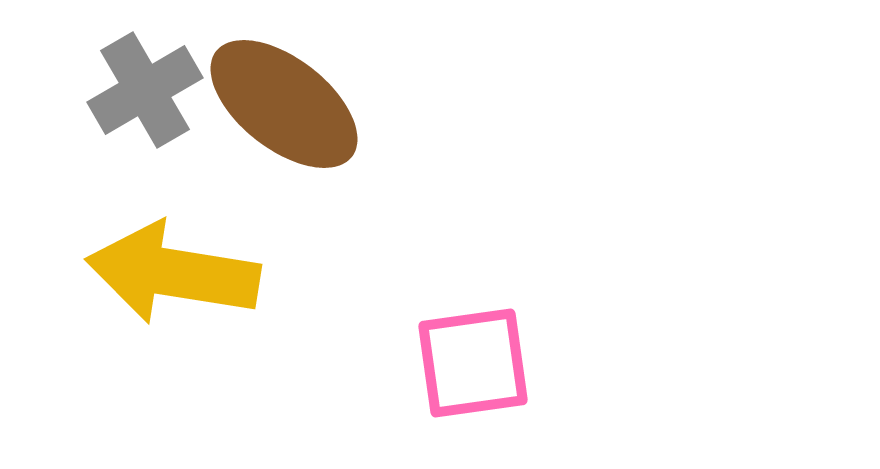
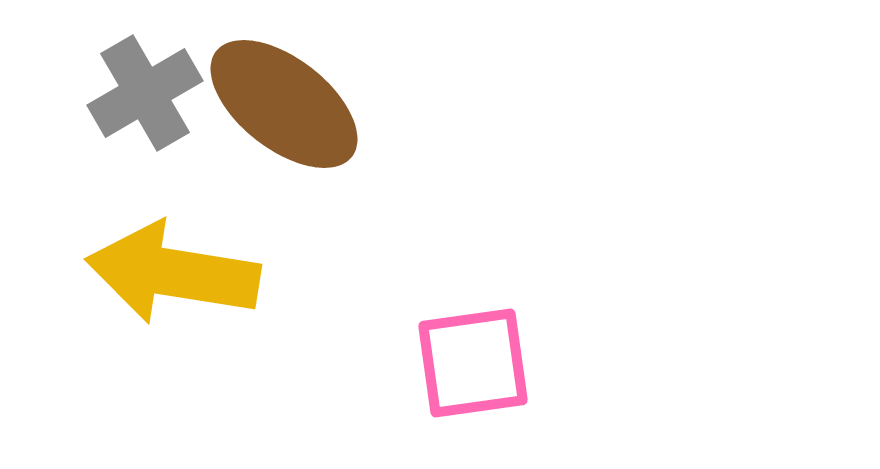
gray cross: moved 3 px down
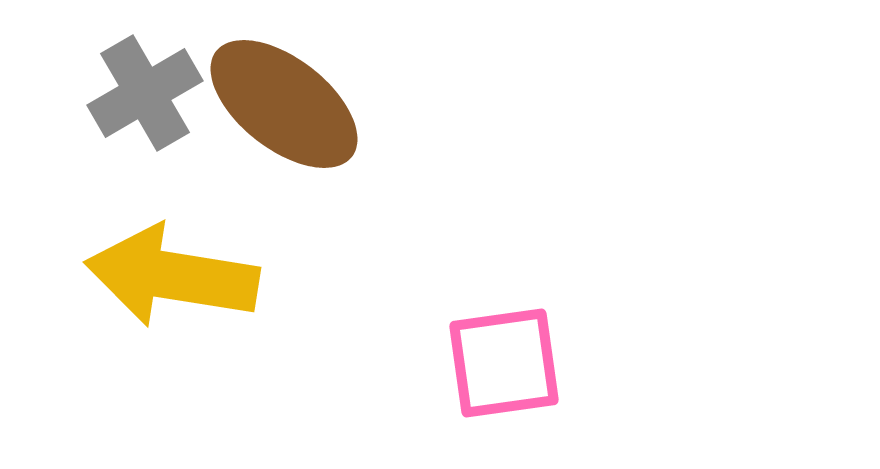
yellow arrow: moved 1 px left, 3 px down
pink square: moved 31 px right
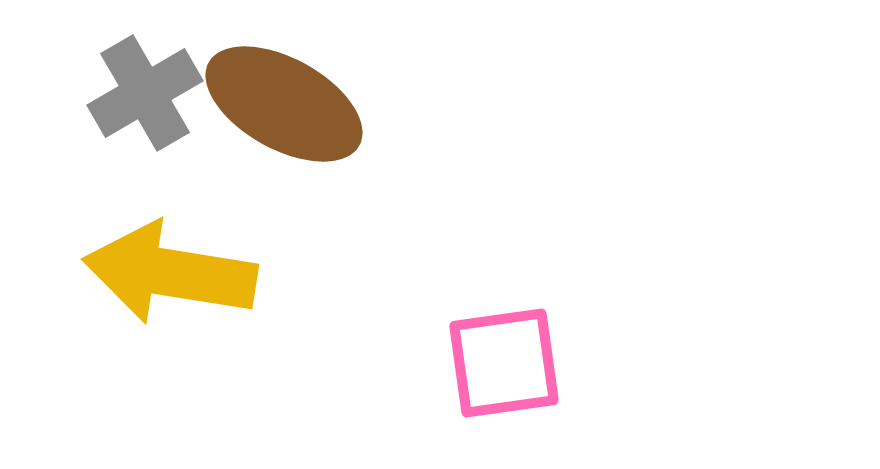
brown ellipse: rotated 9 degrees counterclockwise
yellow arrow: moved 2 px left, 3 px up
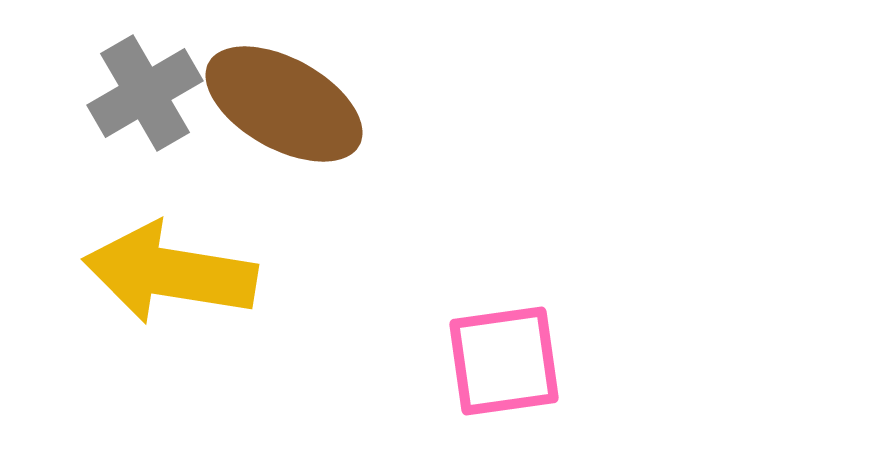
pink square: moved 2 px up
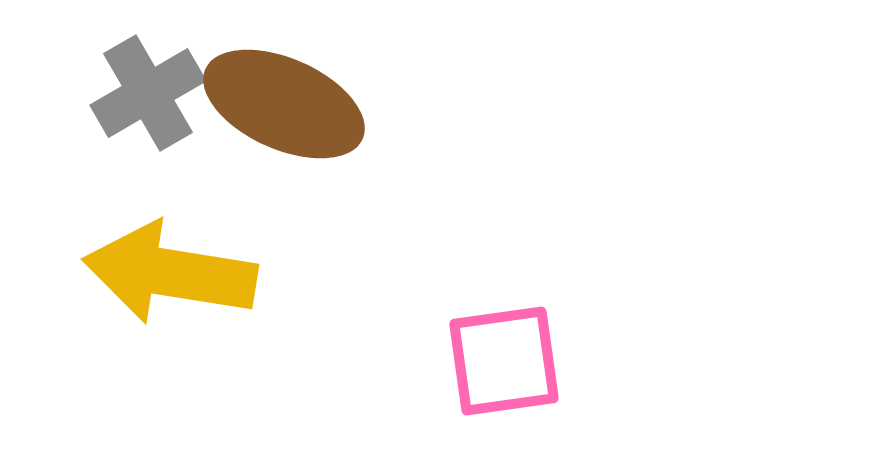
gray cross: moved 3 px right
brown ellipse: rotated 5 degrees counterclockwise
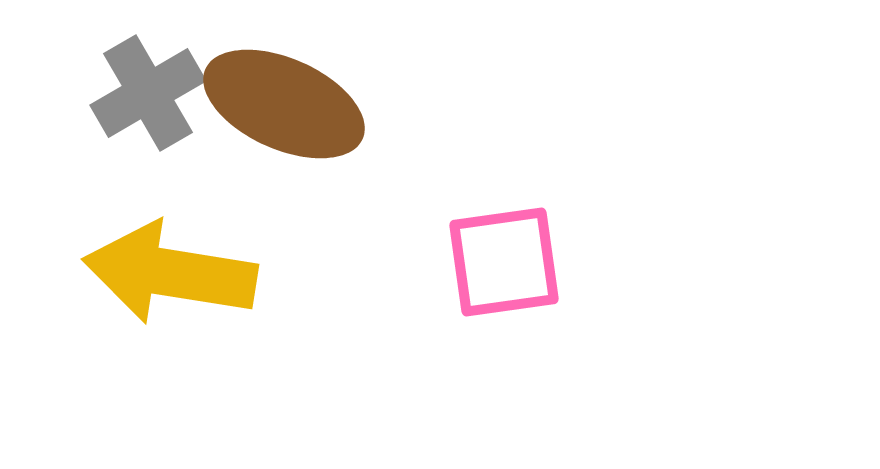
pink square: moved 99 px up
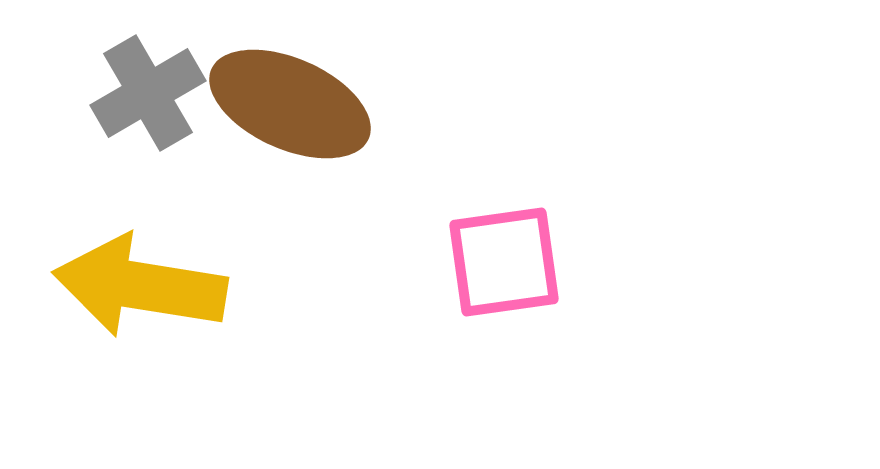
brown ellipse: moved 6 px right
yellow arrow: moved 30 px left, 13 px down
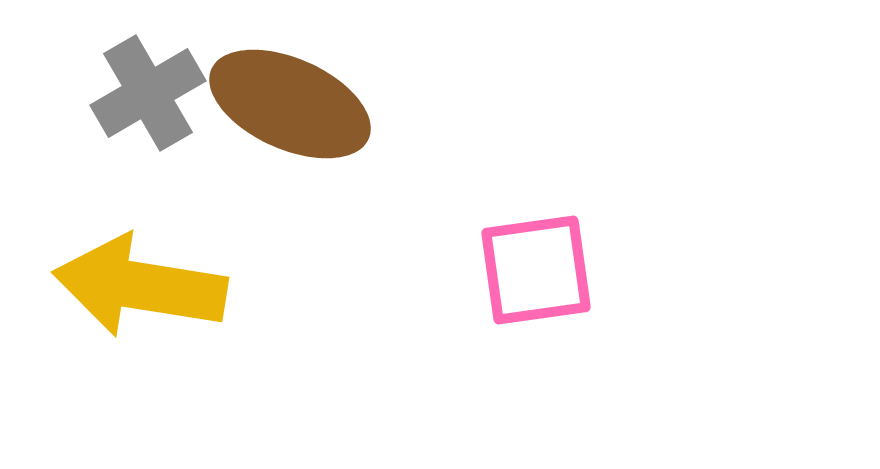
pink square: moved 32 px right, 8 px down
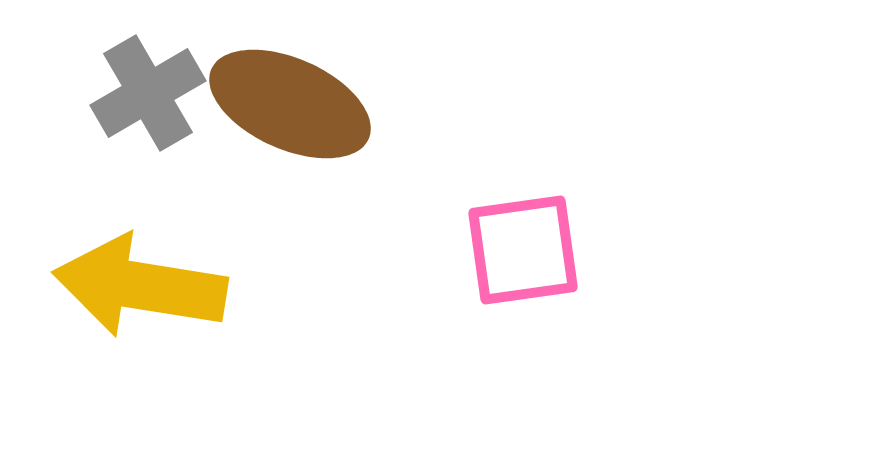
pink square: moved 13 px left, 20 px up
